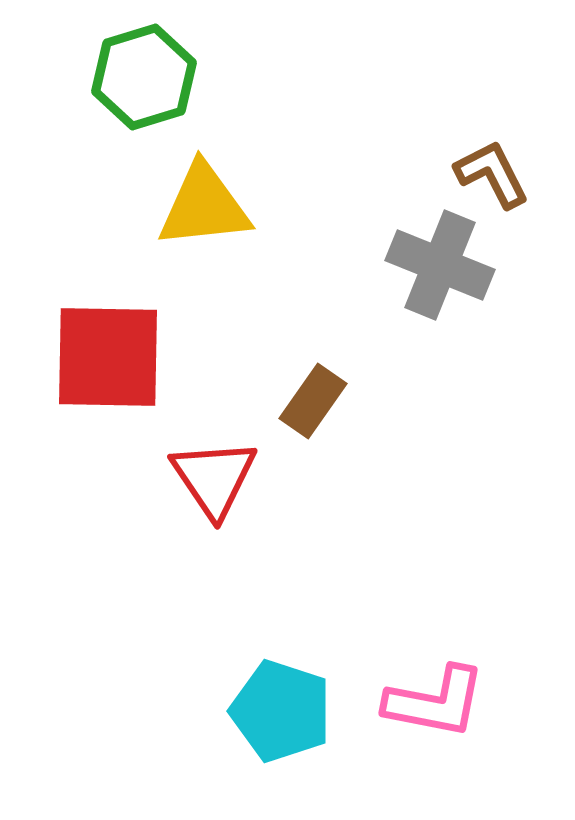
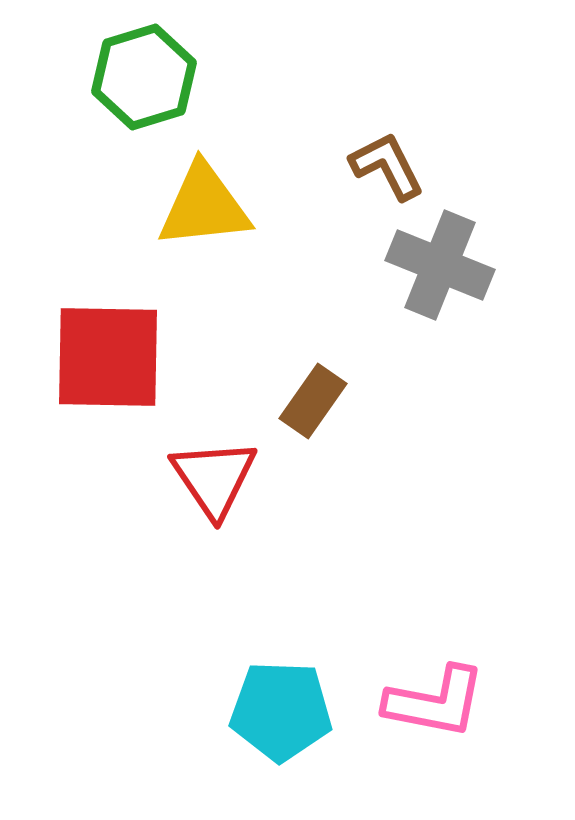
brown L-shape: moved 105 px left, 8 px up
cyan pentagon: rotated 16 degrees counterclockwise
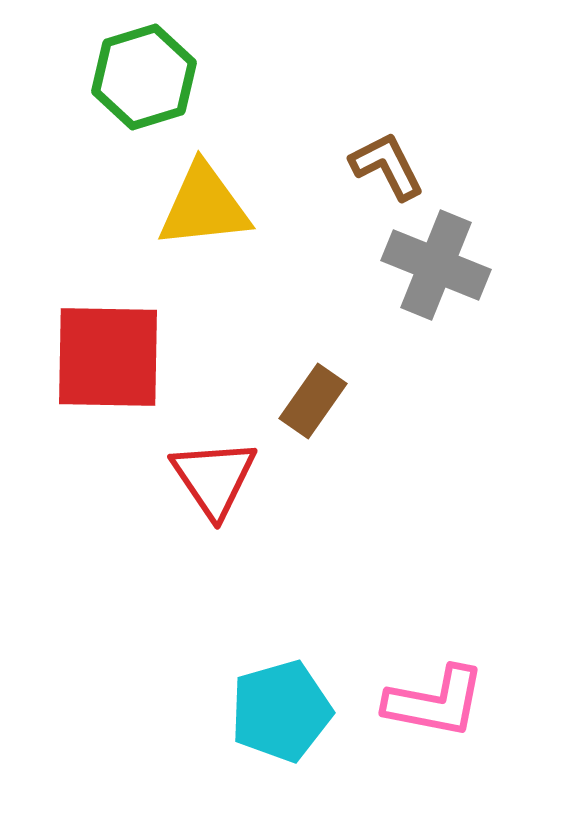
gray cross: moved 4 px left
cyan pentagon: rotated 18 degrees counterclockwise
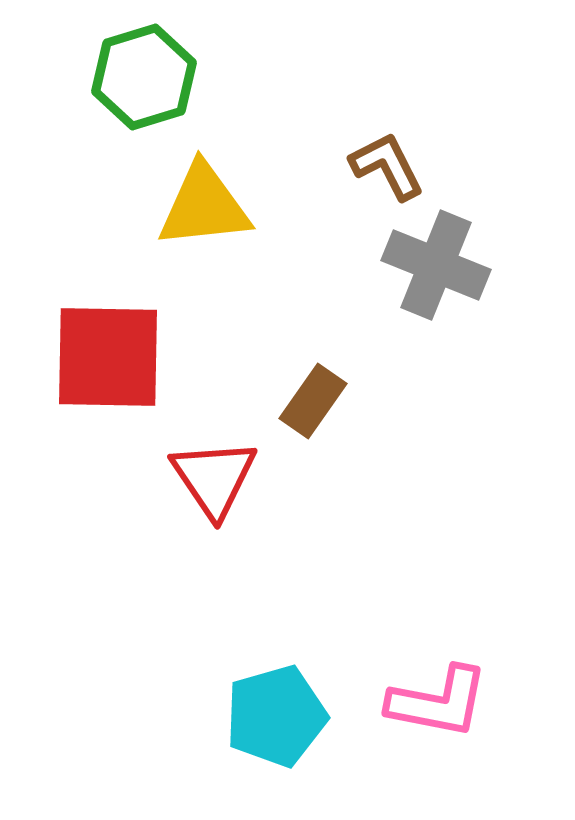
pink L-shape: moved 3 px right
cyan pentagon: moved 5 px left, 5 px down
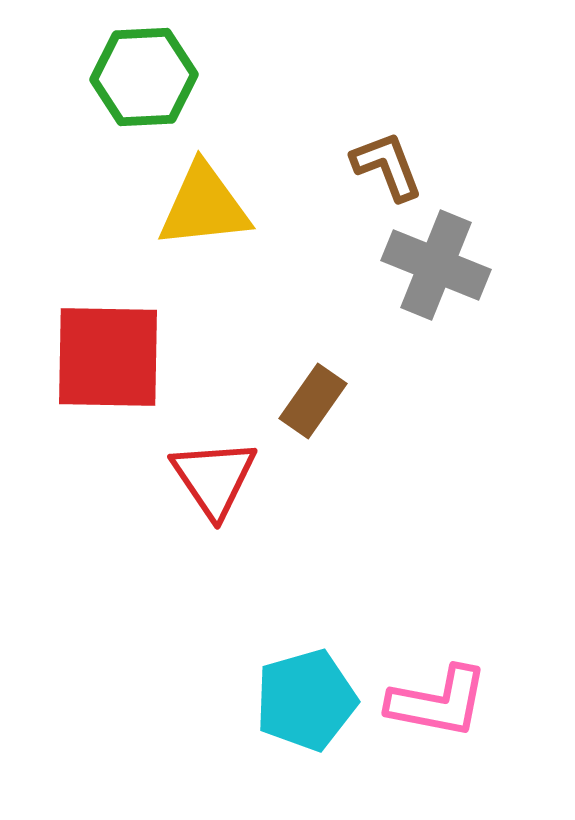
green hexagon: rotated 14 degrees clockwise
brown L-shape: rotated 6 degrees clockwise
cyan pentagon: moved 30 px right, 16 px up
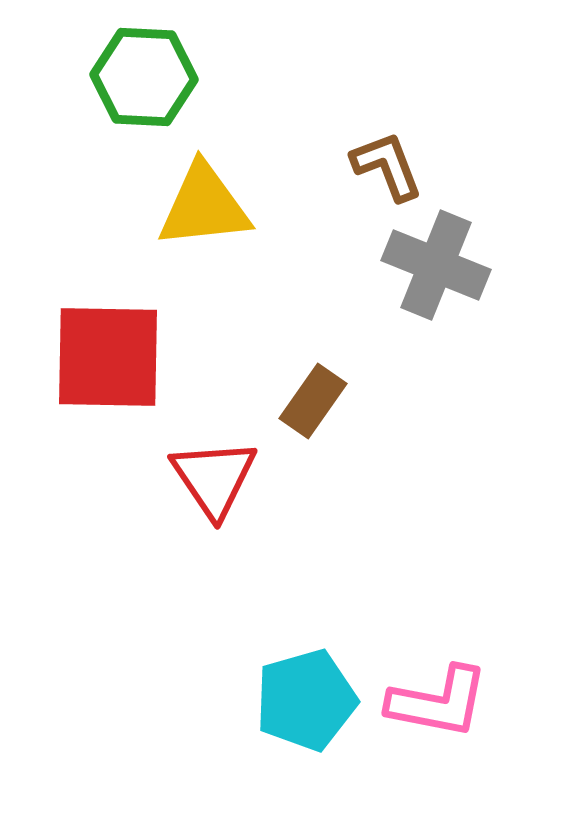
green hexagon: rotated 6 degrees clockwise
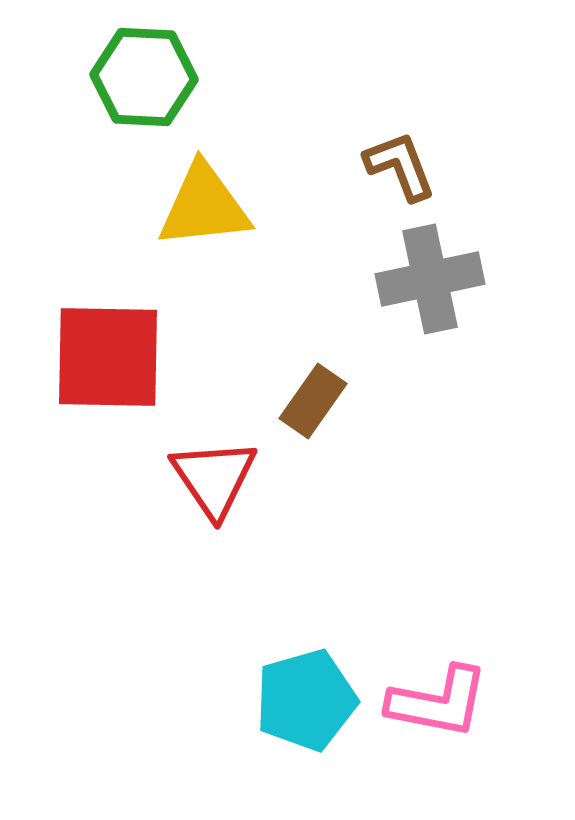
brown L-shape: moved 13 px right
gray cross: moved 6 px left, 14 px down; rotated 34 degrees counterclockwise
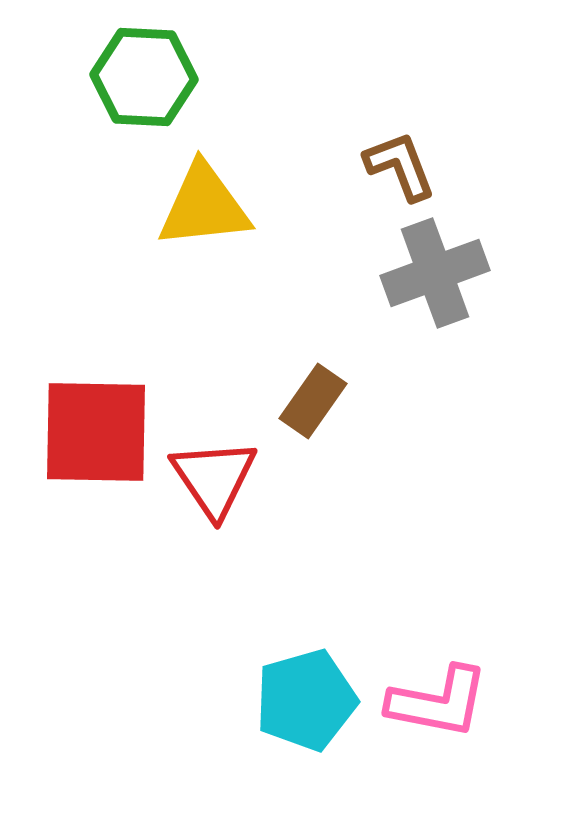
gray cross: moved 5 px right, 6 px up; rotated 8 degrees counterclockwise
red square: moved 12 px left, 75 px down
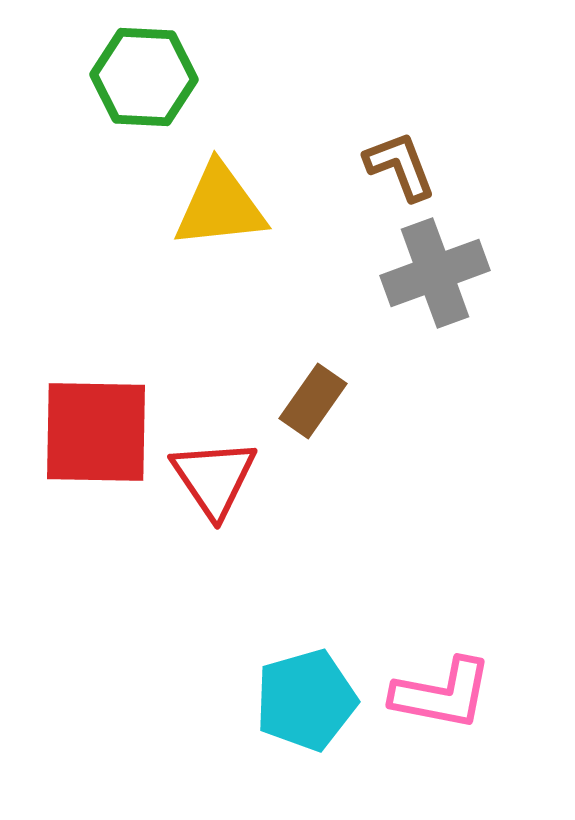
yellow triangle: moved 16 px right
pink L-shape: moved 4 px right, 8 px up
